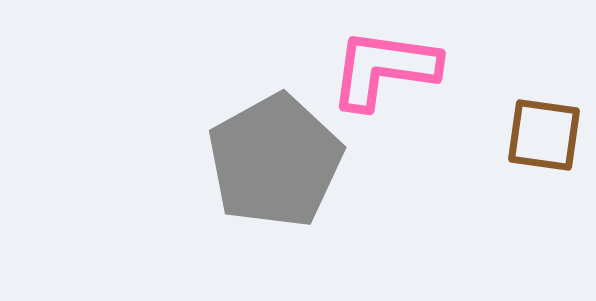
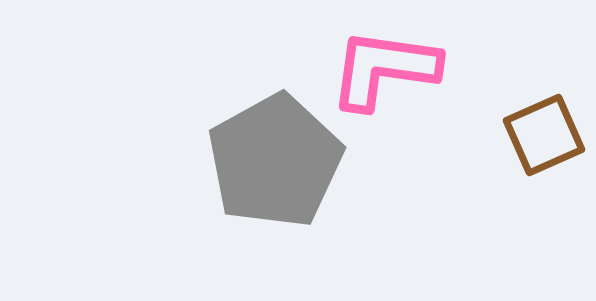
brown square: rotated 32 degrees counterclockwise
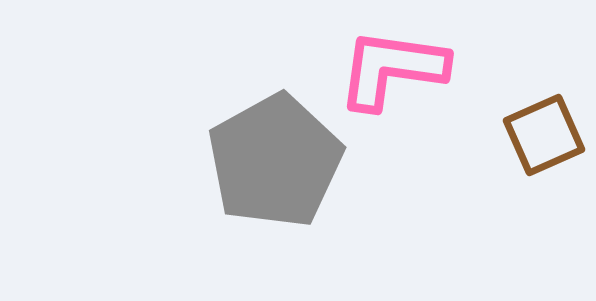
pink L-shape: moved 8 px right
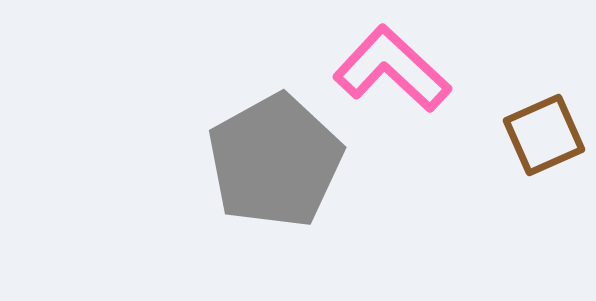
pink L-shape: rotated 35 degrees clockwise
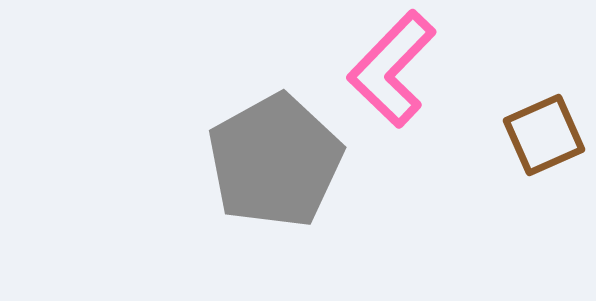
pink L-shape: rotated 89 degrees counterclockwise
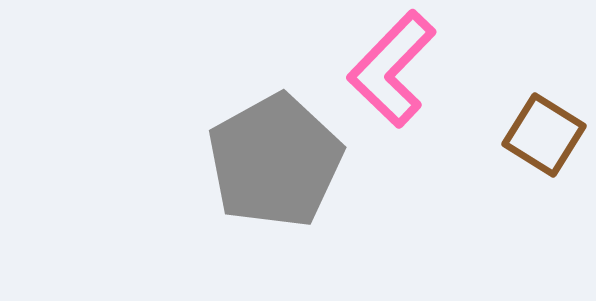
brown square: rotated 34 degrees counterclockwise
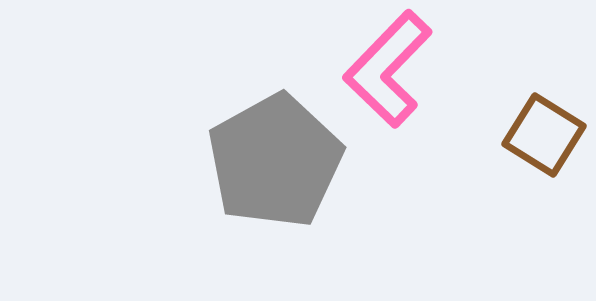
pink L-shape: moved 4 px left
